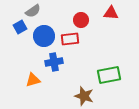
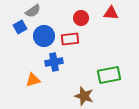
red circle: moved 2 px up
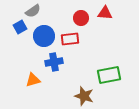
red triangle: moved 6 px left
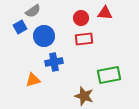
red rectangle: moved 14 px right
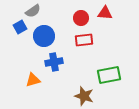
red rectangle: moved 1 px down
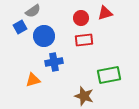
red triangle: rotated 21 degrees counterclockwise
